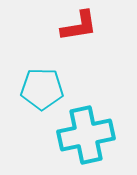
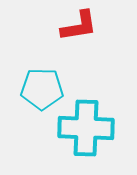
cyan cross: moved 7 px up; rotated 14 degrees clockwise
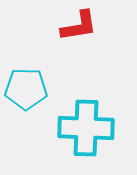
cyan pentagon: moved 16 px left
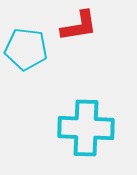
cyan pentagon: moved 40 px up; rotated 6 degrees clockwise
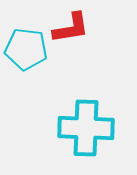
red L-shape: moved 8 px left, 2 px down
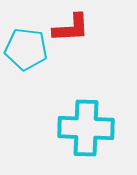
red L-shape: rotated 6 degrees clockwise
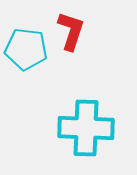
red L-shape: moved 3 px down; rotated 69 degrees counterclockwise
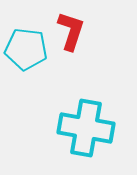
cyan cross: rotated 8 degrees clockwise
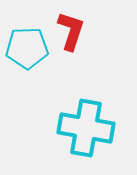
cyan pentagon: moved 1 px right, 1 px up; rotated 9 degrees counterclockwise
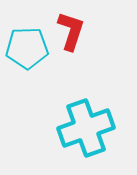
cyan cross: rotated 30 degrees counterclockwise
